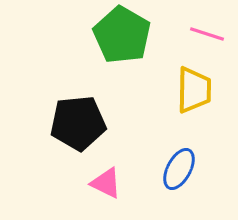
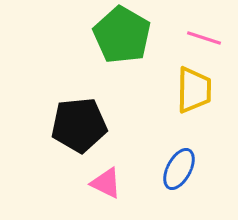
pink line: moved 3 px left, 4 px down
black pentagon: moved 1 px right, 2 px down
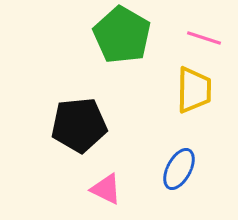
pink triangle: moved 6 px down
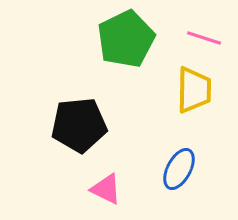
green pentagon: moved 4 px right, 4 px down; rotated 16 degrees clockwise
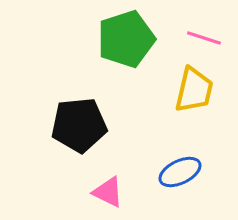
green pentagon: rotated 8 degrees clockwise
yellow trapezoid: rotated 12 degrees clockwise
blue ellipse: moved 1 px right, 3 px down; rotated 36 degrees clockwise
pink triangle: moved 2 px right, 3 px down
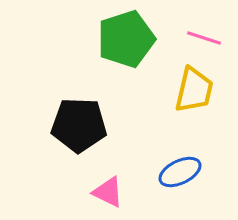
black pentagon: rotated 8 degrees clockwise
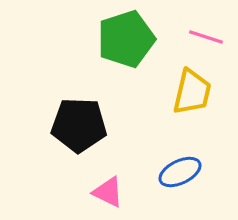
pink line: moved 2 px right, 1 px up
yellow trapezoid: moved 2 px left, 2 px down
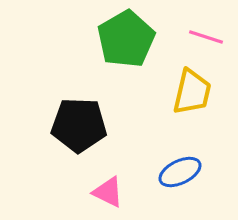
green pentagon: rotated 12 degrees counterclockwise
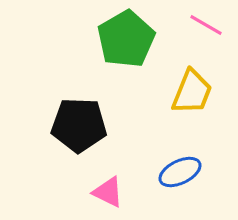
pink line: moved 12 px up; rotated 12 degrees clockwise
yellow trapezoid: rotated 9 degrees clockwise
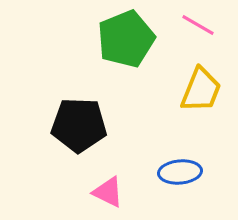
pink line: moved 8 px left
green pentagon: rotated 8 degrees clockwise
yellow trapezoid: moved 9 px right, 2 px up
blue ellipse: rotated 21 degrees clockwise
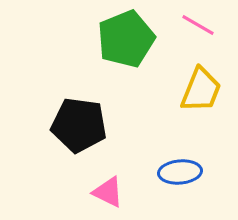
black pentagon: rotated 6 degrees clockwise
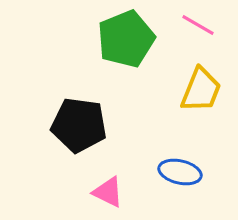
blue ellipse: rotated 18 degrees clockwise
